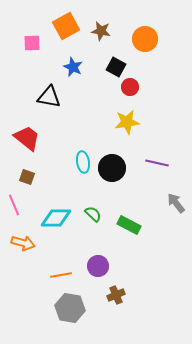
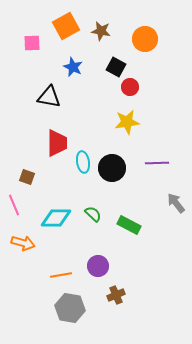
red trapezoid: moved 30 px right, 5 px down; rotated 52 degrees clockwise
purple line: rotated 15 degrees counterclockwise
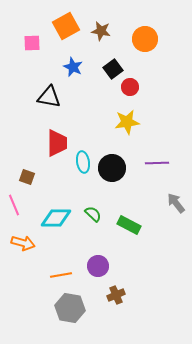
black square: moved 3 px left, 2 px down; rotated 24 degrees clockwise
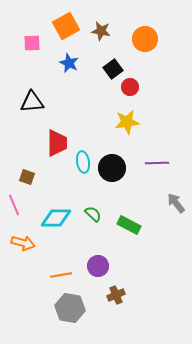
blue star: moved 4 px left, 4 px up
black triangle: moved 17 px left, 5 px down; rotated 15 degrees counterclockwise
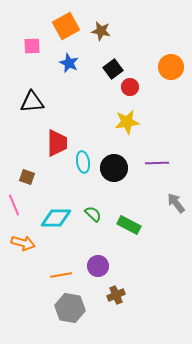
orange circle: moved 26 px right, 28 px down
pink square: moved 3 px down
black circle: moved 2 px right
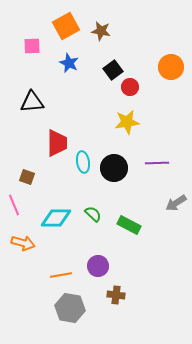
black square: moved 1 px down
gray arrow: rotated 85 degrees counterclockwise
brown cross: rotated 30 degrees clockwise
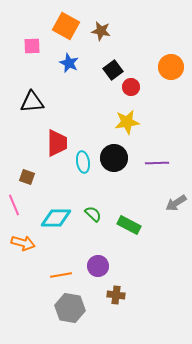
orange square: rotated 32 degrees counterclockwise
red circle: moved 1 px right
black circle: moved 10 px up
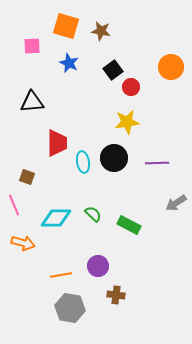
orange square: rotated 12 degrees counterclockwise
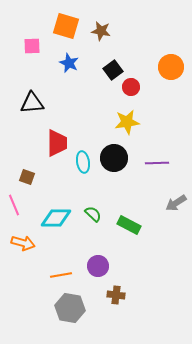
black triangle: moved 1 px down
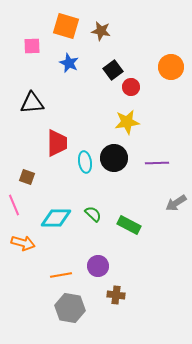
cyan ellipse: moved 2 px right
